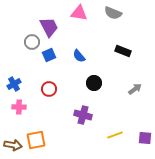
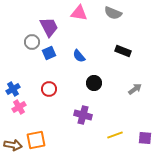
blue square: moved 2 px up
blue cross: moved 1 px left, 5 px down
pink cross: rotated 32 degrees counterclockwise
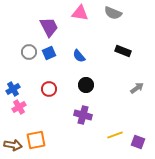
pink triangle: moved 1 px right
gray circle: moved 3 px left, 10 px down
black circle: moved 8 px left, 2 px down
gray arrow: moved 2 px right, 1 px up
purple square: moved 7 px left, 4 px down; rotated 16 degrees clockwise
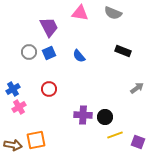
black circle: moved 19 px right, 32 px down
purple cross: rotated 12 degrees counterclockwise
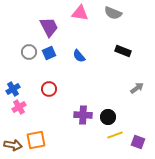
black circle: moved 3 px right
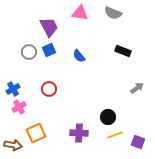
blue square: moved 3 px up
purple cross: moved 4 px left, 18 px down
orange square: moved 7 px up; rotated 12 degrees counterclockwise
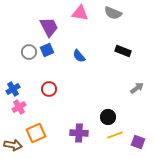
blue square: moved 2 px left
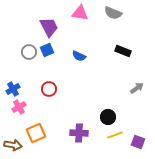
blue semicircle: rotated 24 degrees counterclockwise
